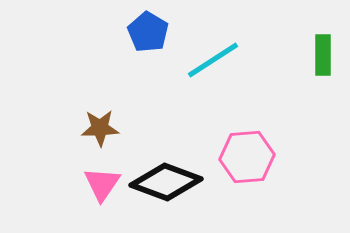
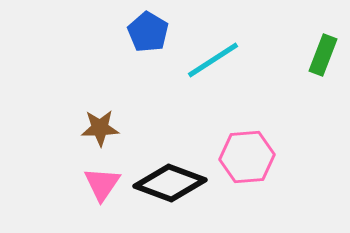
green rectangle: rotated 21 degrees clockwise
black diamond: moved 4 px right, 1 px down
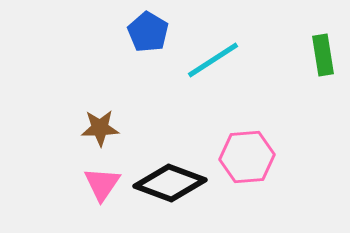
green rectangle: rotated 30 degrees counterclockwise
